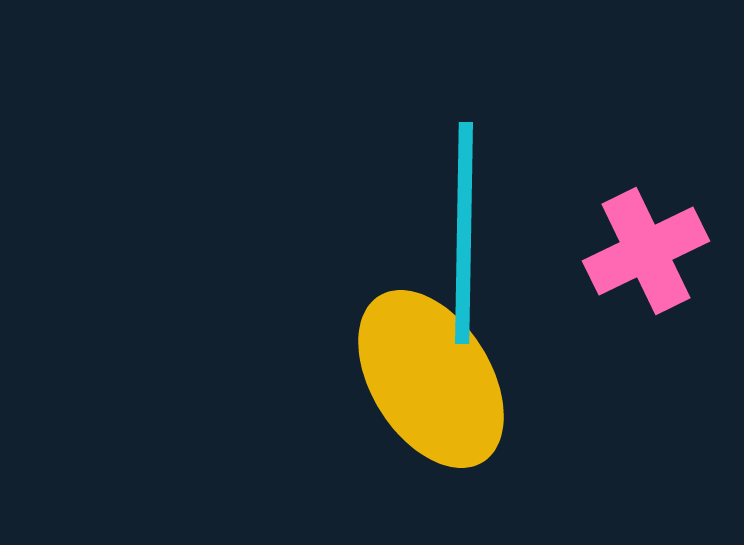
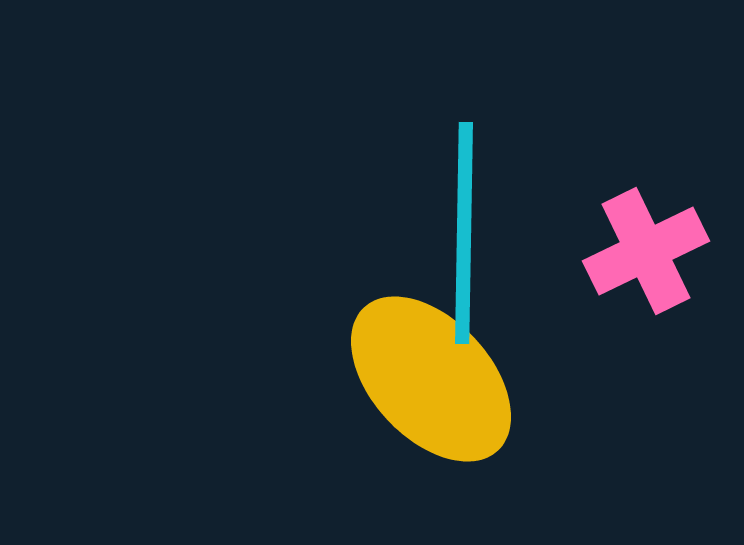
yellow ellipse: rotated 11 degrees counterclockwise
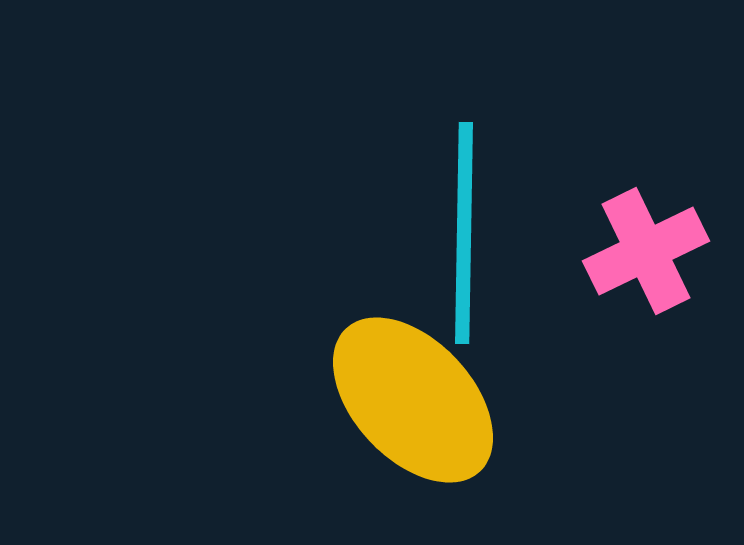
yellow ellipse: moved 18 px left, 21 px down
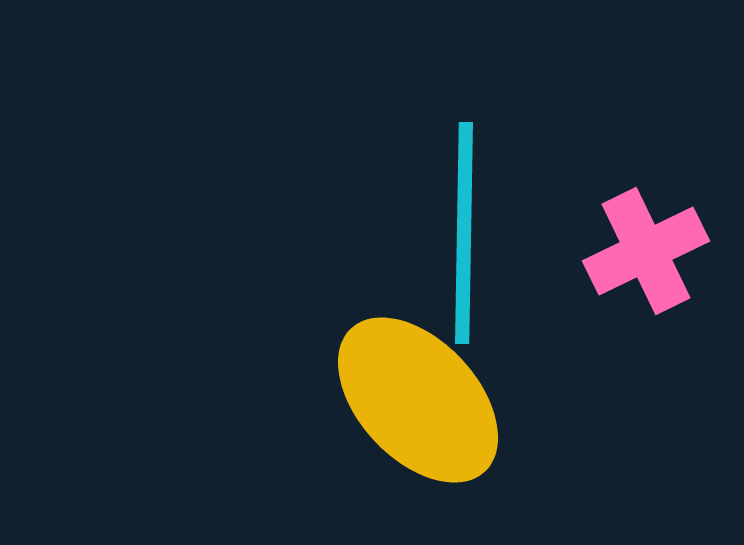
yellow ellipse: moved 5 px right
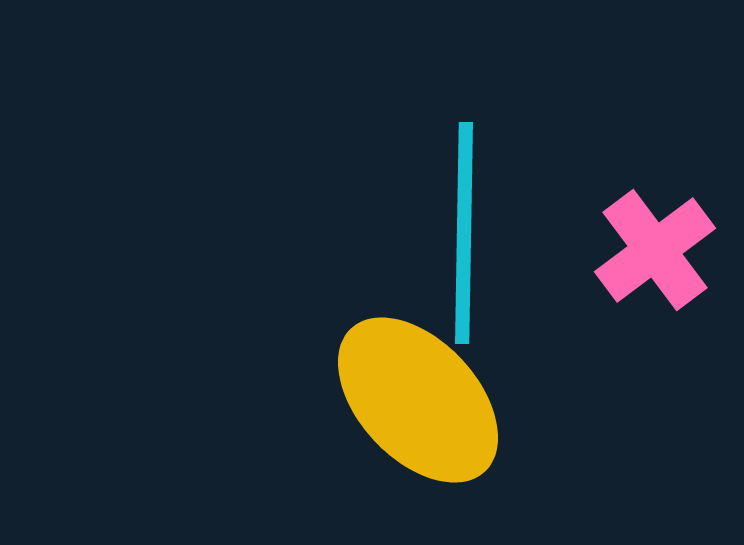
pink cross: moved 9 px right, 1 px up; rotated 11 degrees counterclockwise
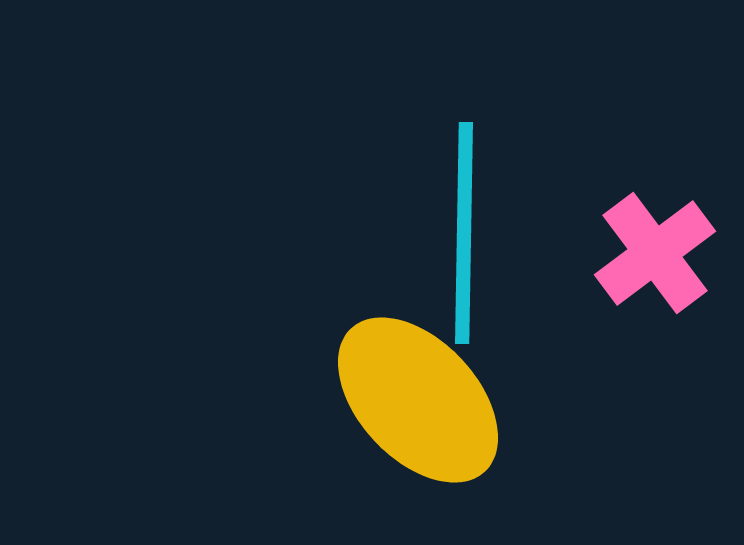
pink cross: moved 3 px down
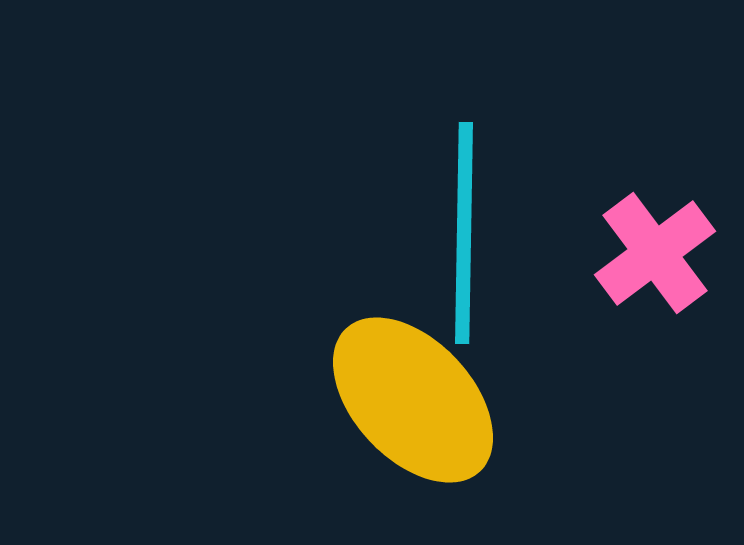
yellow ellipse: moved 5 px left
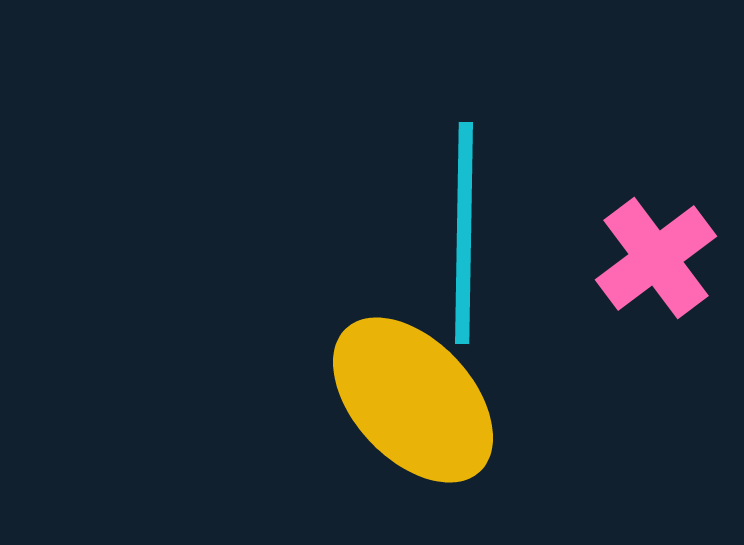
pink cross: moved 1 px right, 5 px down
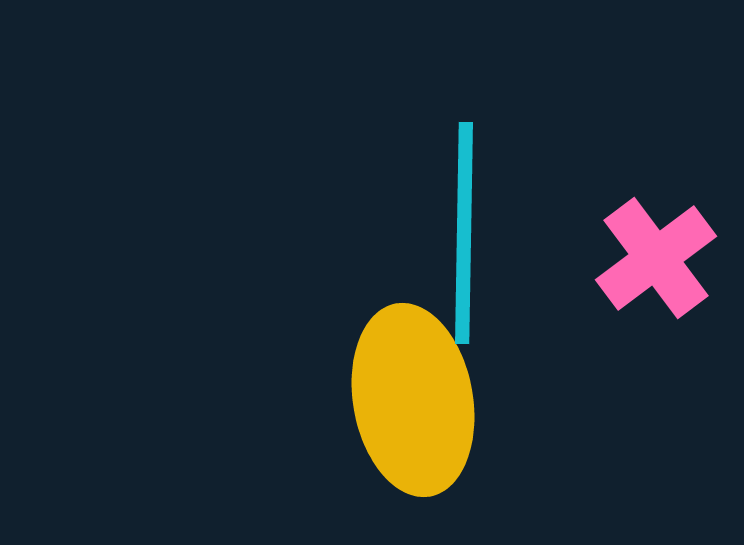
yellow ellipse: rotated 33 degrees clockwise
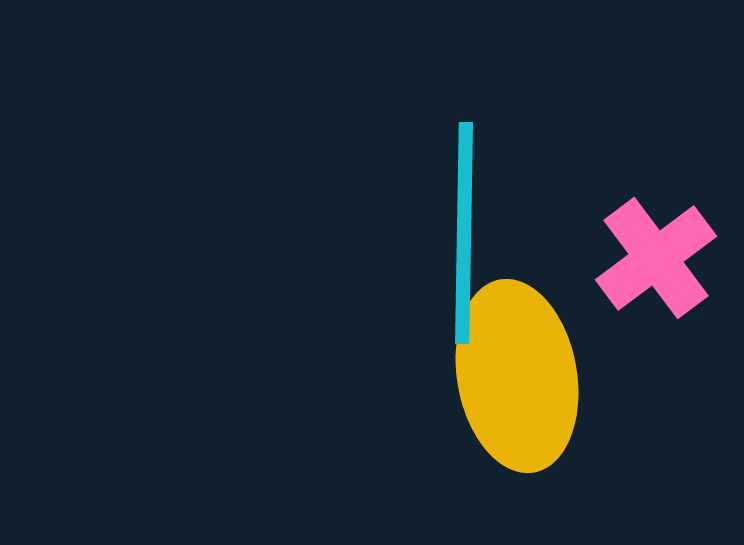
yellow ellipse: moved 104 px right, 24 px up
